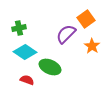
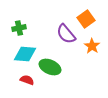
purple semicircle: rotated 85 degrees counterclockwise
cyan diamond: moved 2 px down; rotated 30 degrees counterclockwise
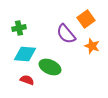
orange star: rotated 14 degrees counterclockwise
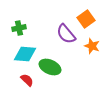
red semicircle: rotated 24 degrees clockwise
